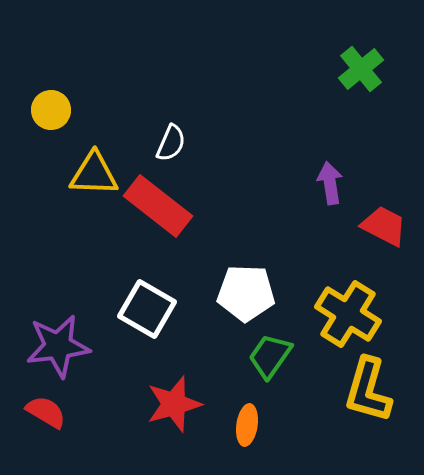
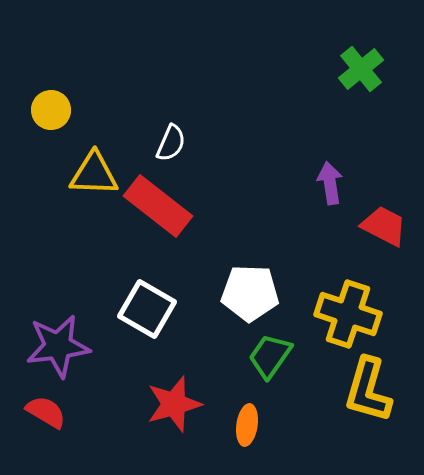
white pentagon: moved 4 px right
yellow cross: rotated 14 degrees counterclockwise
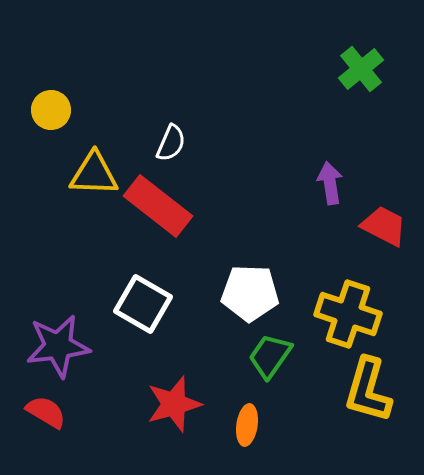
white square: moved 4 px left, 5 px up
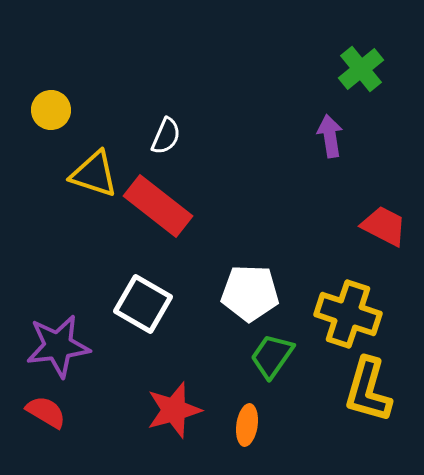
white semicircle: moved 5 px left, 7 px up
yellow triangle: rotated 16 degrees clockwise
purple arrow: moved 47 px up
green trapezoid: moved 2 px right
red star: moved 6 px down
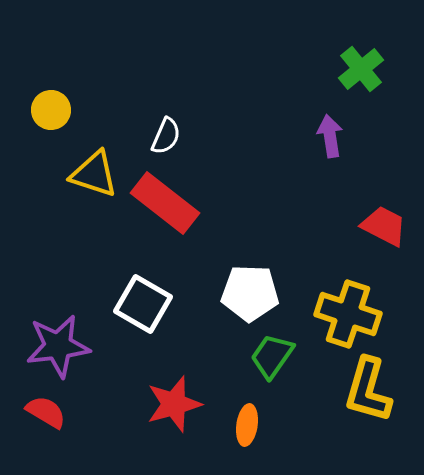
red rectangle: moved 7 px right, 3 px up
red star: moved 6 px up
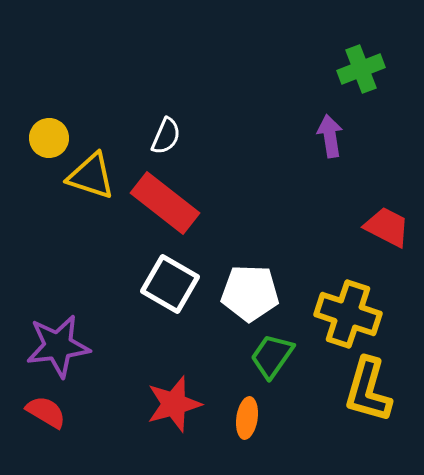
green cross: rotated 18 degrees clockwise
yellow circle: moved 2 px left, 28 px down
yellow triangle: moved 3 px left, 2 px down
red trapezoid: moved 3 px right, 1 px down
white square: moved 27 px right, 20 px up
orange ellipse: moved 7 px up
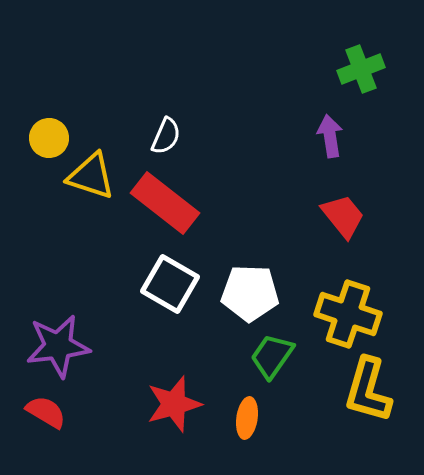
red trapezoid: moved 44 px left, 11 px up; rotated 24 degrees clockwise
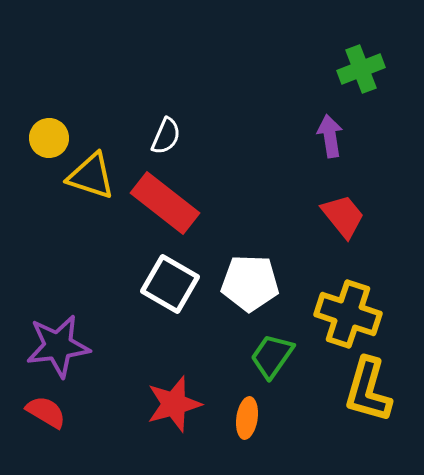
white pentagon: moved 10 px up
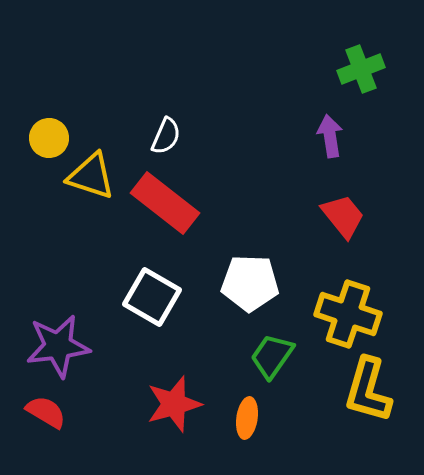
white square: moved 18 px left, 13 px down
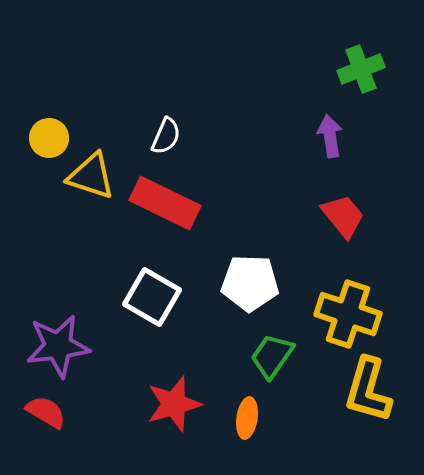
red rectangle: rotated 12 degrees counterclockwise
